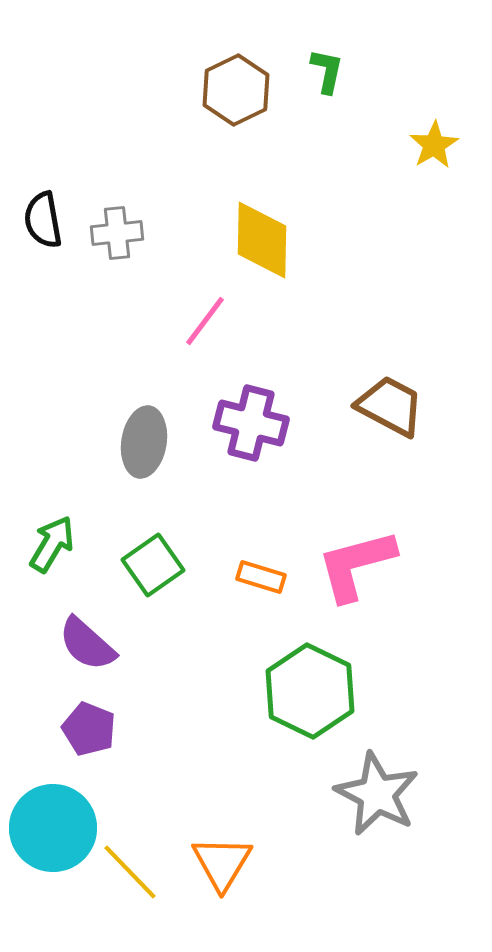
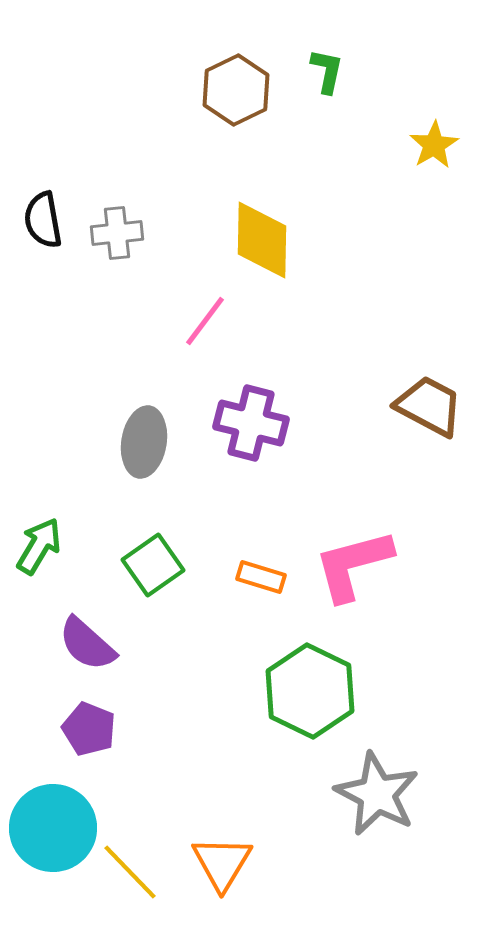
brown trapezoid: moved 39 px right
green arrow: moved 13 px left, 2 px down
pink L-shape: moved 3 px left
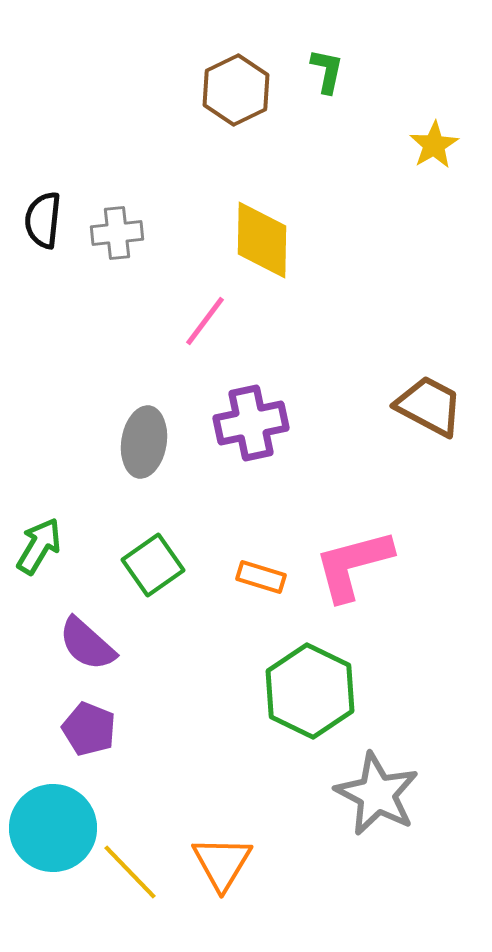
black semicircle: rotated 16 degrees clockwise
purple cross: rotated 26 degrees counterclockwise
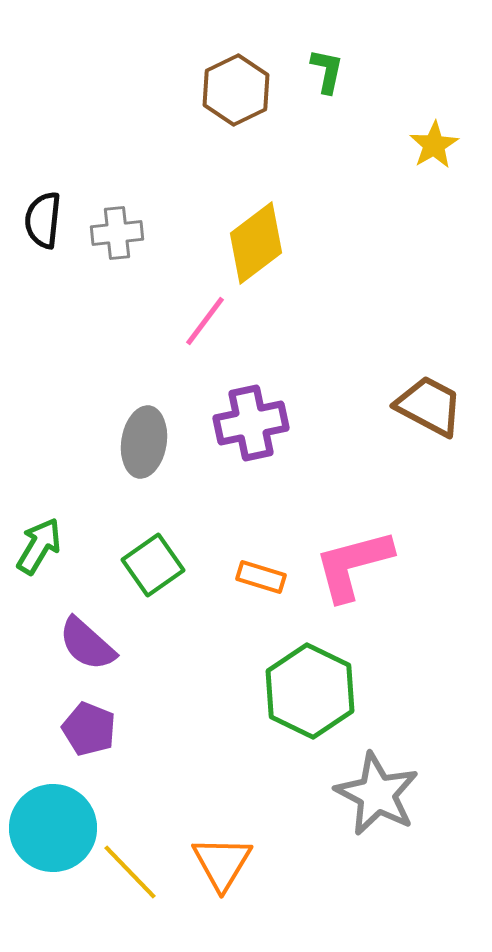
yellow diamond: moved 6 px left, 3 px down; rotated 52 degrees clockwise
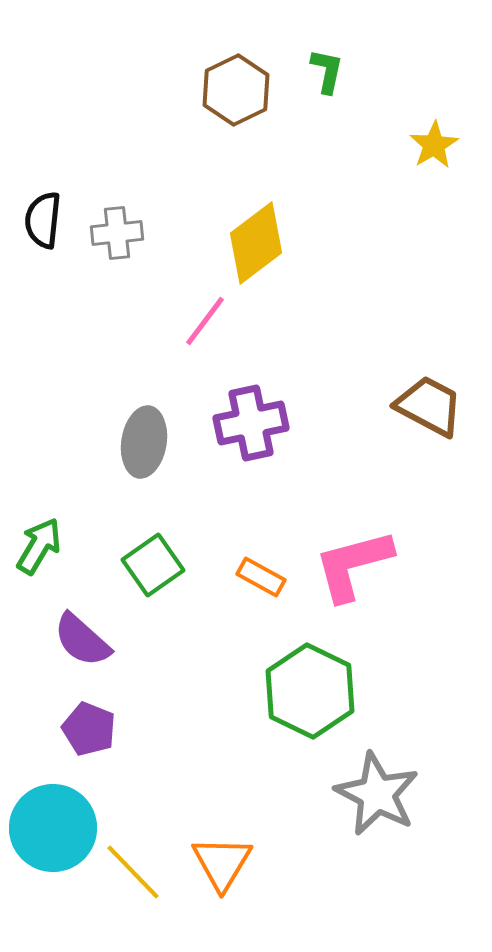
orange rectangle: rotated 12 degrees clockwise
purple semicircle: moved 5 px left, 4 px up
yellow line: moved 3 px right
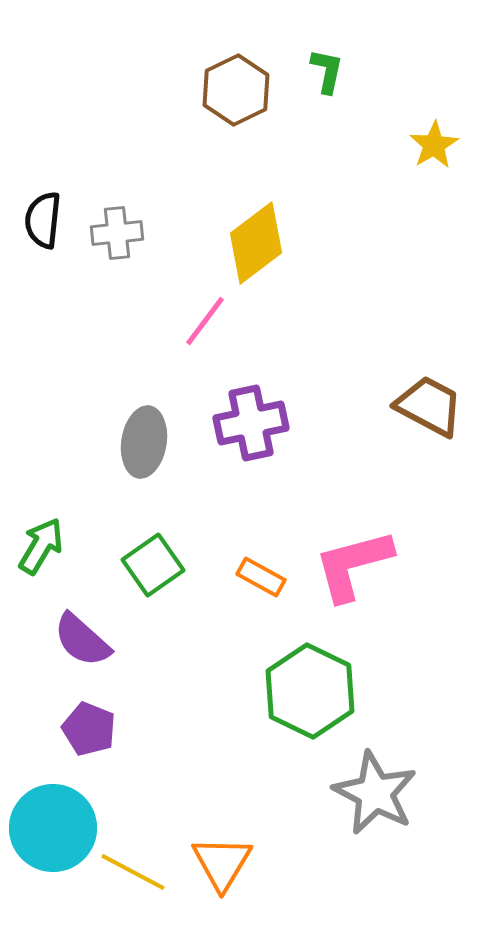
green arrow: moved 2 px right
gray star: moved 2 px left, 1 px up
yellow line: rotated 18 degrees counterclockwise
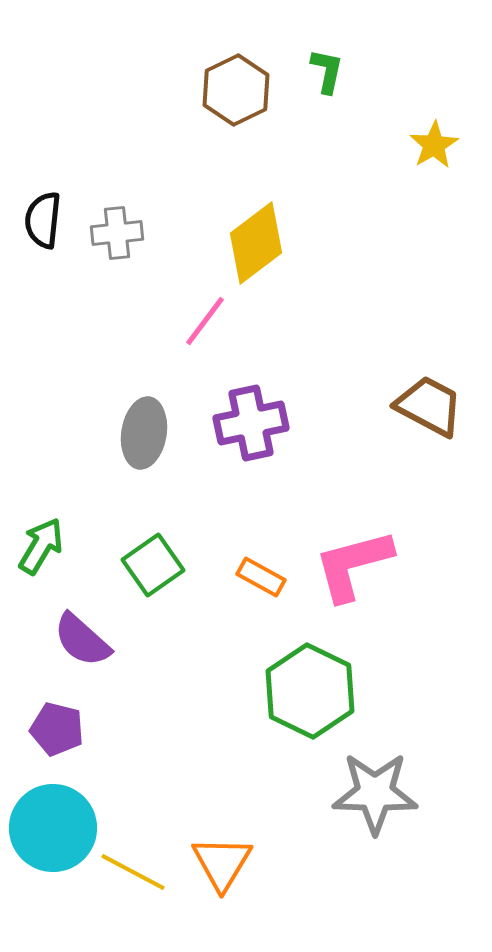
gray ellipse: moved 9 px up
purple pentagon: moved 32 px left; rotated 8 degrees counterclockwise
gray star: rotated 26 degrees counterclockwise
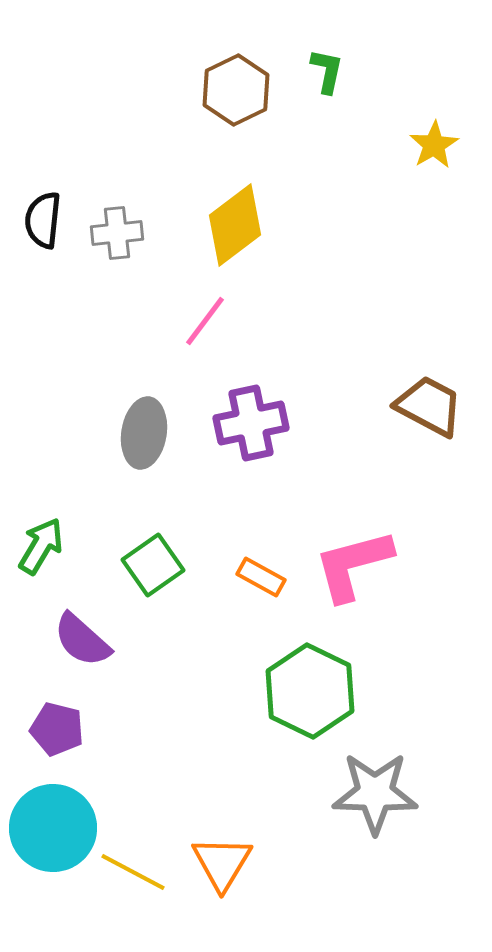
yellow diamond: moved 21 px left, 18 px up
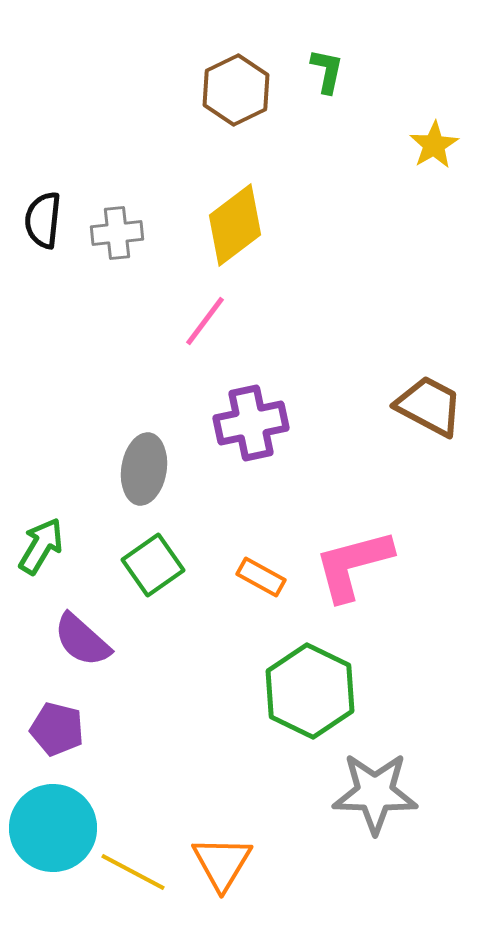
gray ellipse: moved 36 px down
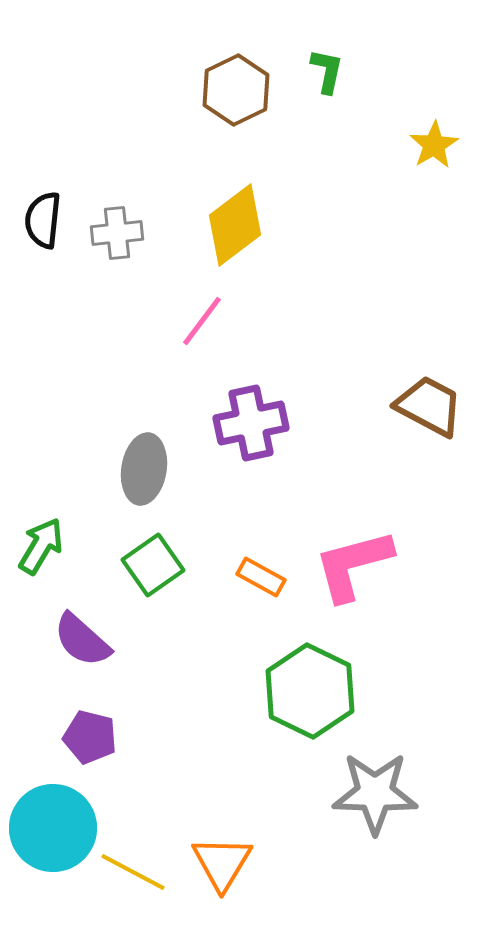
pink line: moved 3 px left
purple pentagon: moved 33 px right, 8 px down
